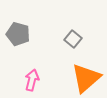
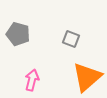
gray square: moved 2 px left; rotated 18 degrees counterclockwise
orange triangle: moved 1 px right, 1 px up
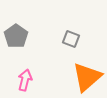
gray pentagon: moved 2 px left, 2 px down; rotated 20 degrees clockwise
pink arrow: moved 7 px left
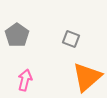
gray pentagon: moved 1 px right, 1 px up
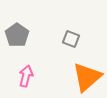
pink arrow: moved 1 px right, 4 px up
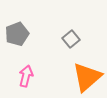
gray pentagon: moved 1 px up; rotated 15 degrees clockwise
gray square: rotated 30 degrees clockwise
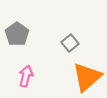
gray pentagon: rotated 15 degrees counterclockwise
gray square: moved 1 px left, 4 px down
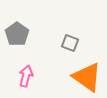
gray square: rotated 30 degrees counterclockwise
orange triangle: rotated 44 degrees counterclockwise
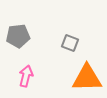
gray pentagon: moved 1 px right, 2 px down; rotated 30 degrees clockwise
orange triangle: moved 1 px down; rotated 36 degrees counterclockwise
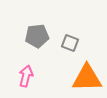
gray pentagon: moved 19 px right
